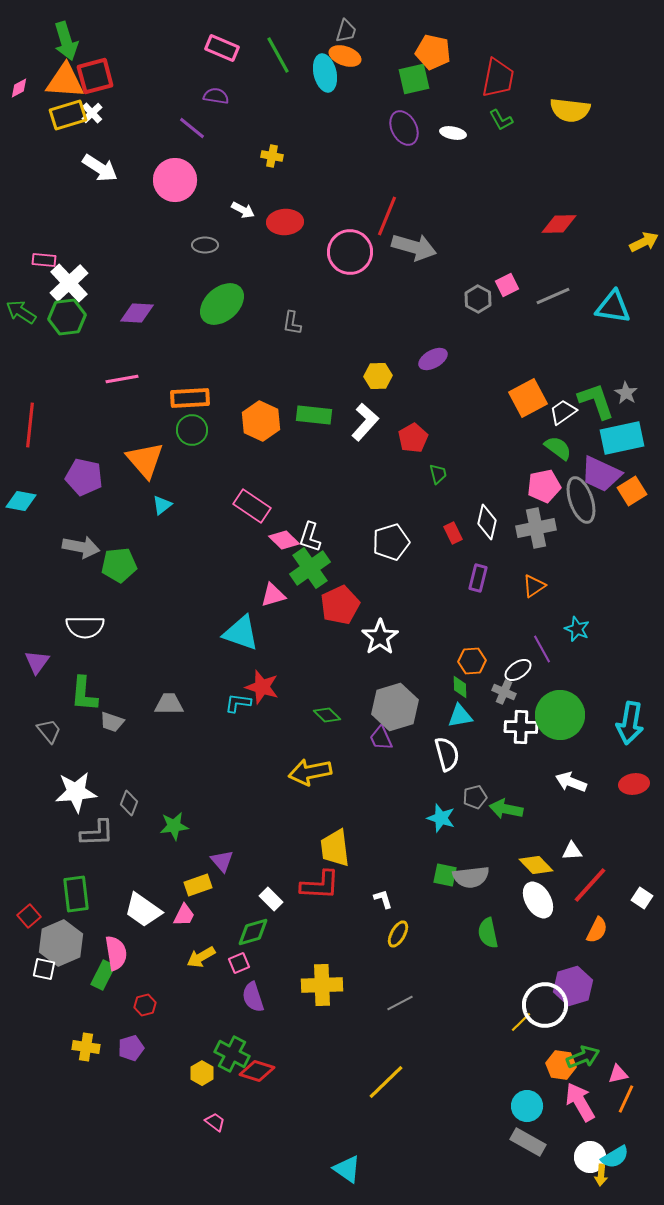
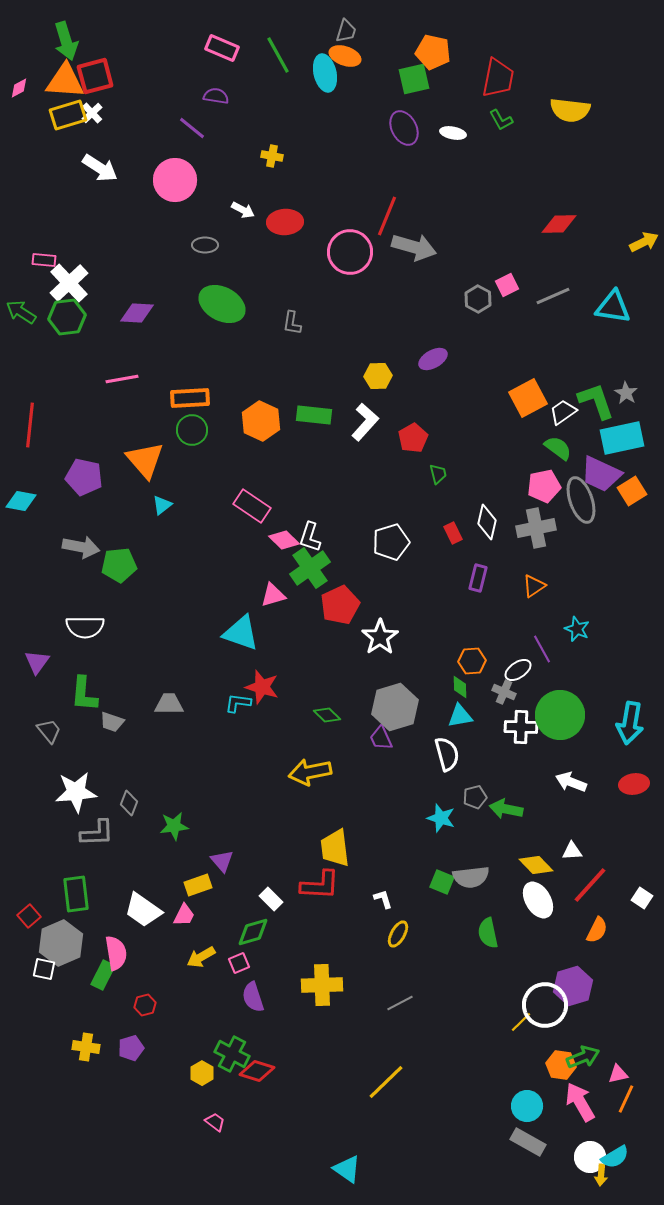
green ellipse at (222, 304): rotated 69 degrees clockwise
green square at (445, 875): moved 3 px left, 7 px down; rotated 10 degrees clockwise
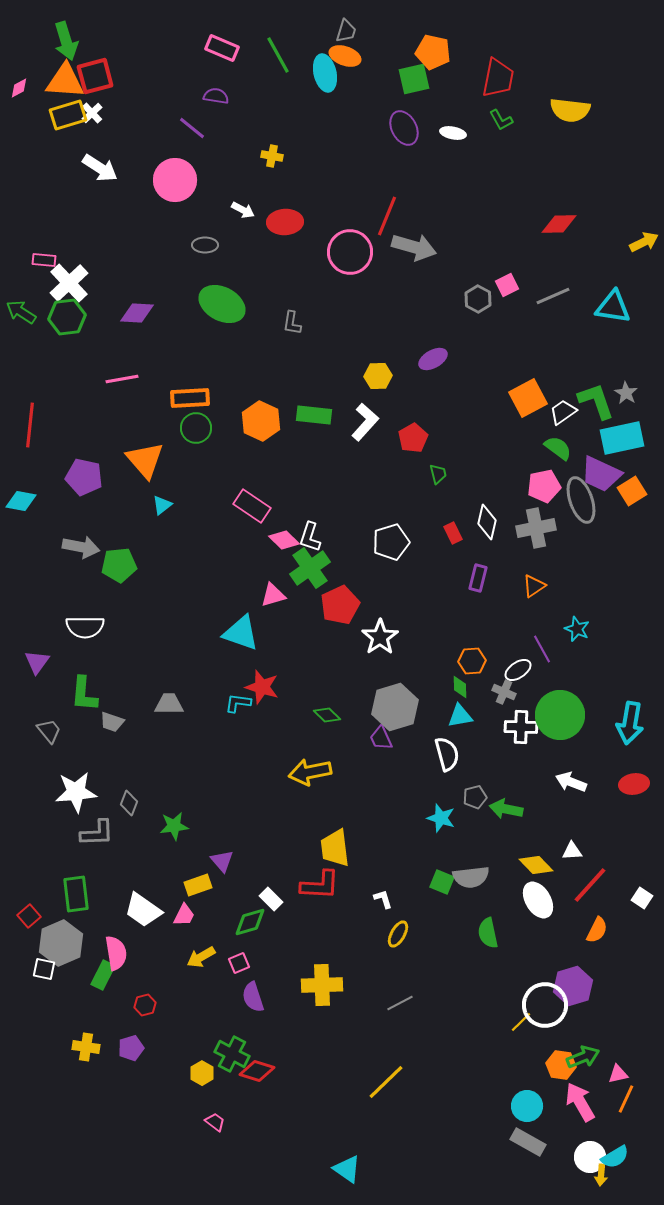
green circle at (192, 430): moved 4 px right, 2 px up
green diamond at (253, 932): moved 3 px left, 10 px up
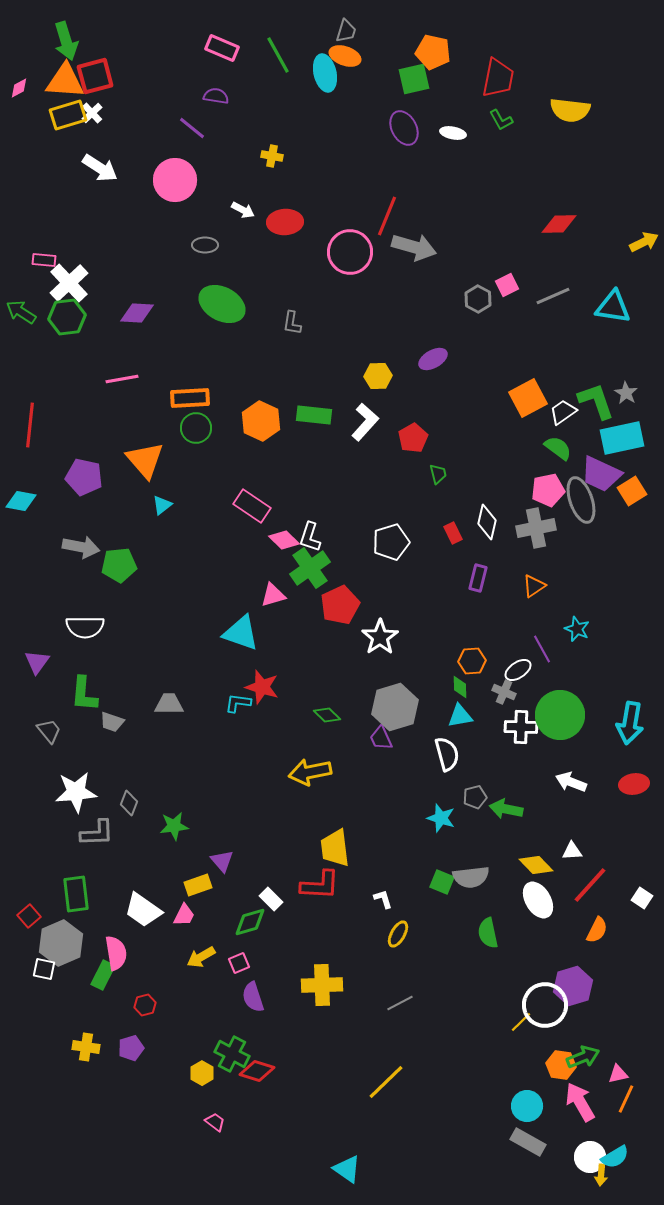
pink pentagon at (544, 486): moved 4 px right, 4 px down
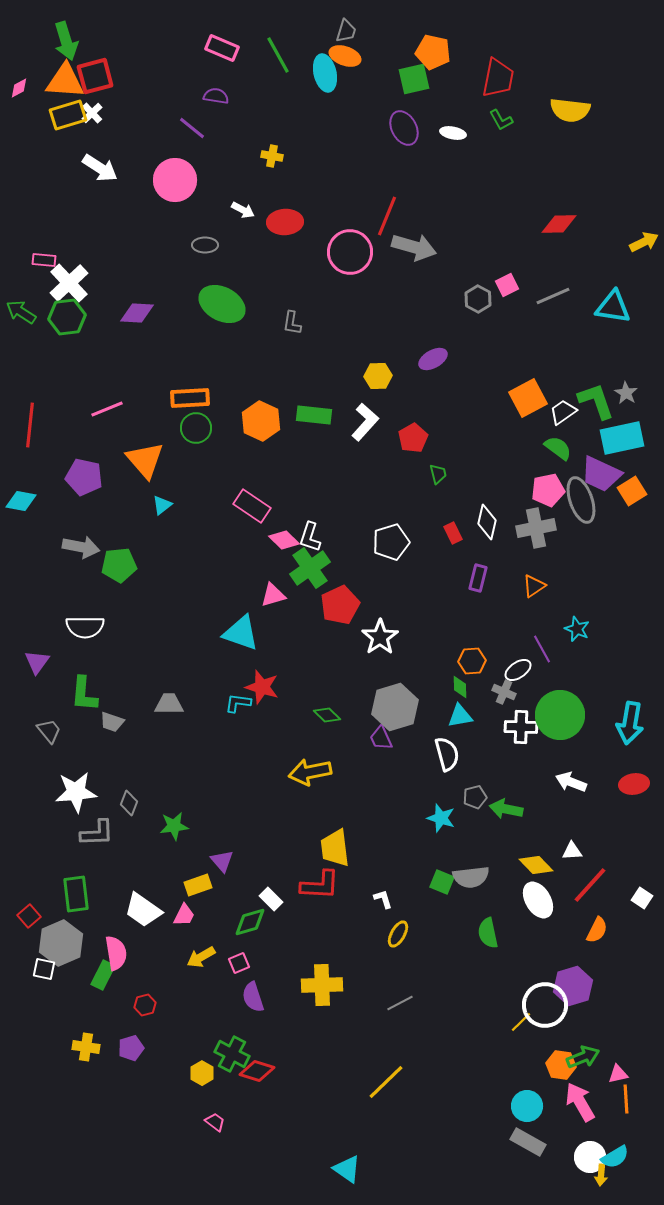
pink line at (122, 379): moved 15 px left, 30 px down; rotated 12 degrees counterclockwise
orange line at (626, 1099): rotated 28 degrees counterclockwise
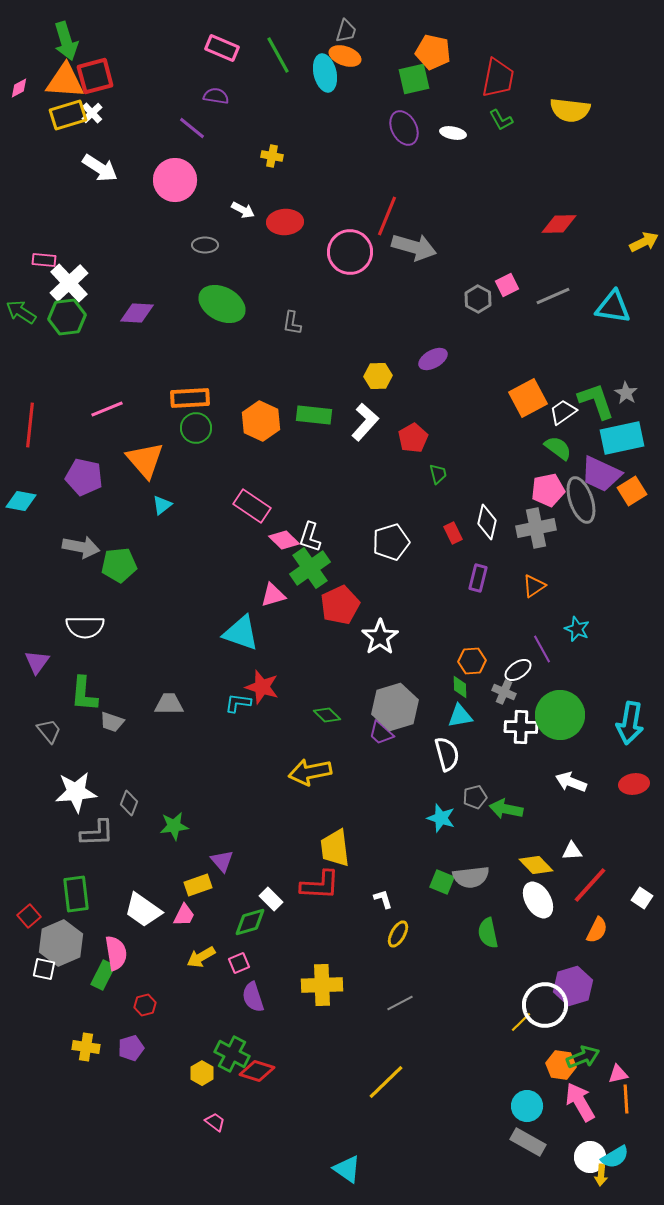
purple trapezoid at (381, 738): moved 5 px up; rotated 24 degrees counterclockwise
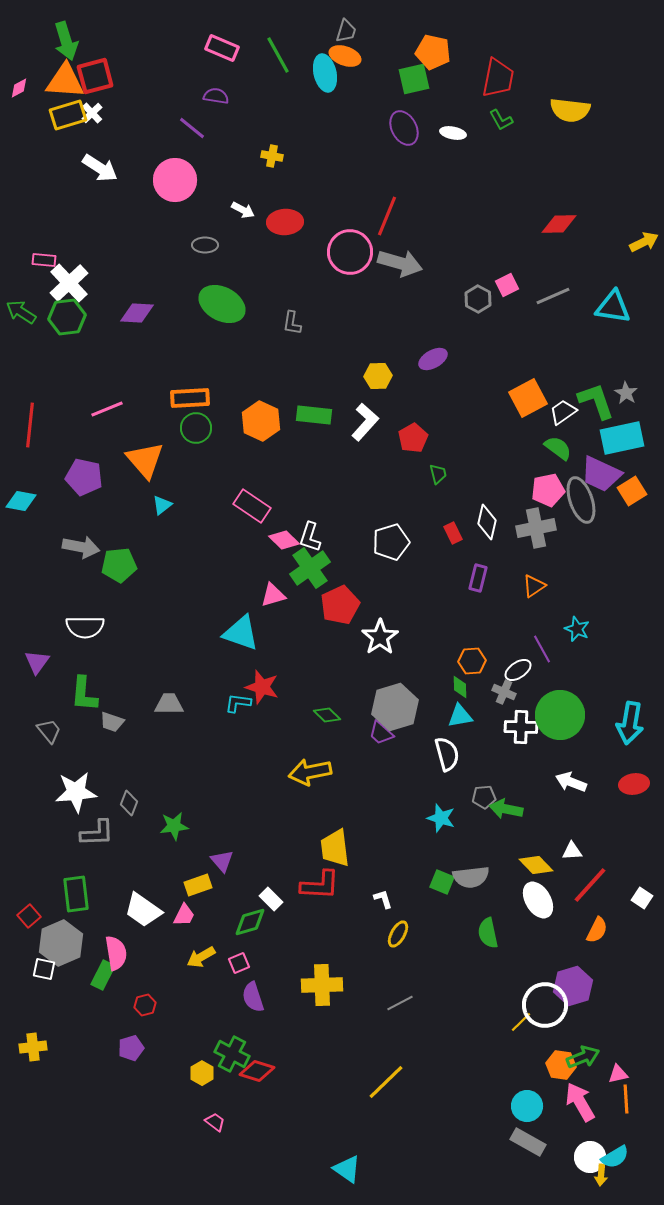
gray arrow at (414, 247): moved 14 px left, 16 px down
gray pentagon at (475, 797): moved 9 px right; rotated 10 degrees clockwise
yellow cross at (86, 1047): moved 53 px left; rotated 16 degrees counterclockwise
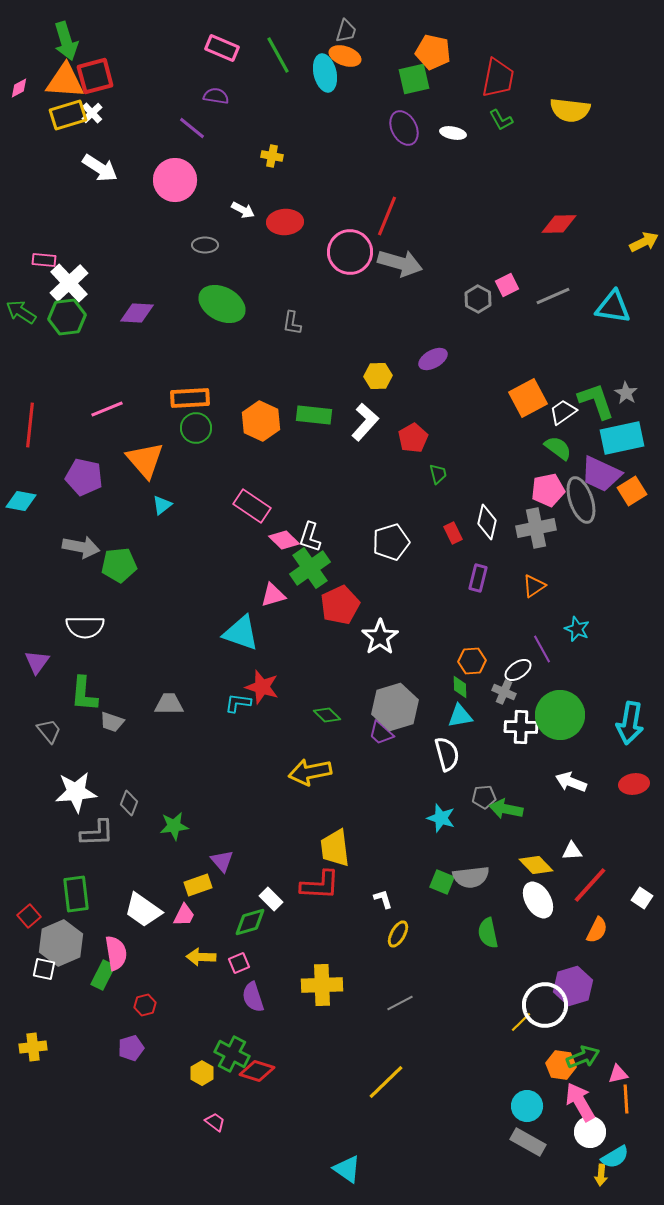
yellow arrow at (201, 957): rotated 32 degrees clockwise
white circle at (590, 1157): moved 25 px up
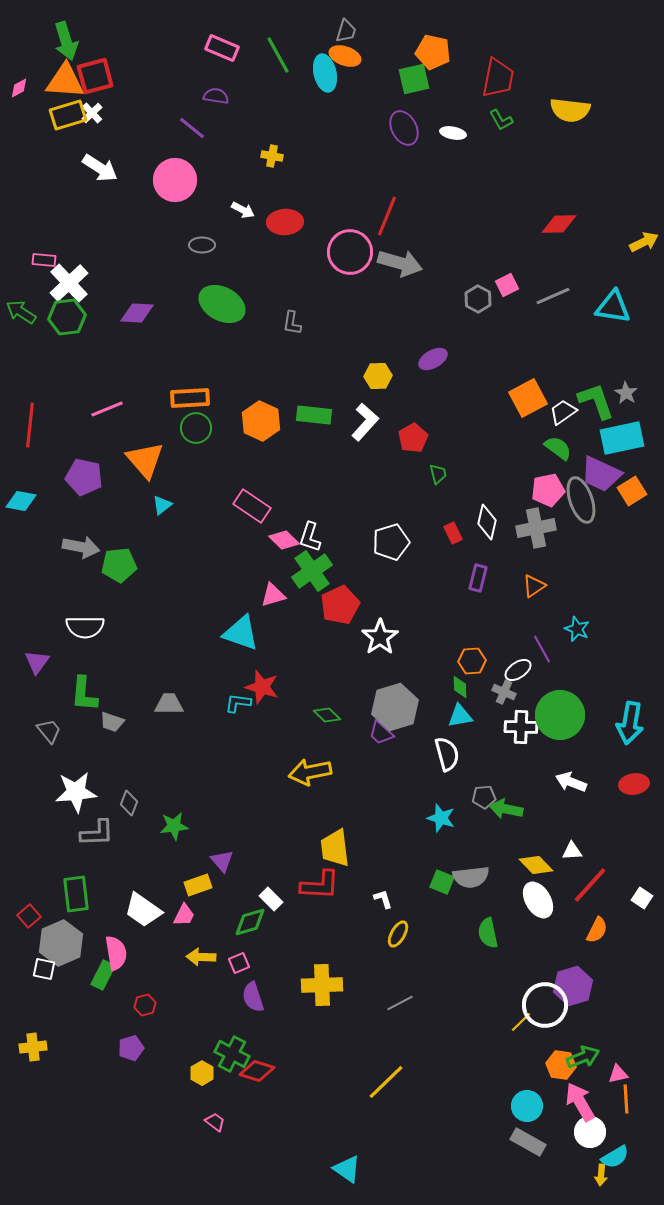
gray ellipse at (205, 245): moved 3 px left
green cross at (310, 568): moved 2 px right, 3 px down
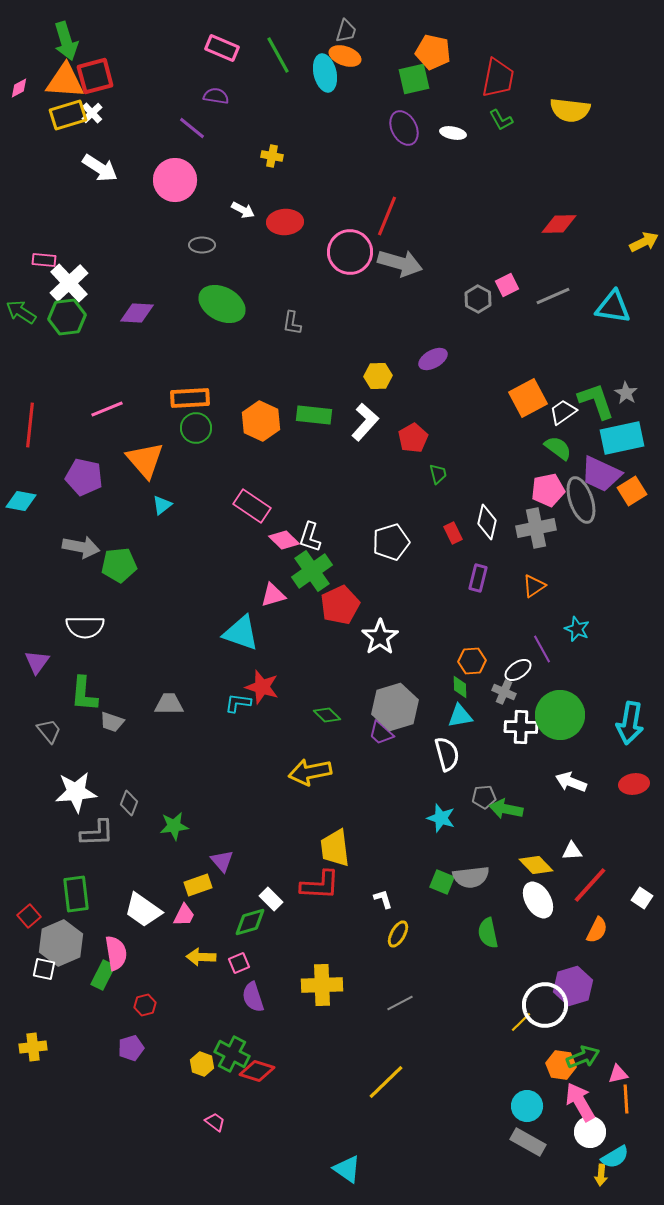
yellow hexagon at (202, 1073): moved 9 px up; rotated 10 degrees counterclockwise
